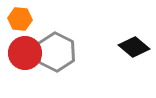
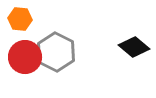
red circle: moved 4 px down
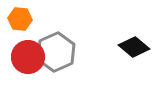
gray hexagon: rotated 9 degrees clockwise
red circle: moved 3 px right
